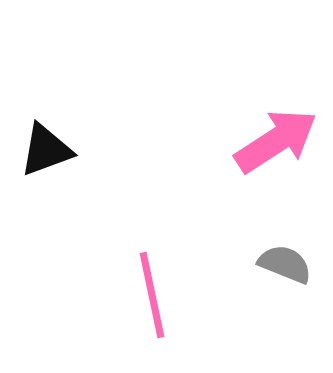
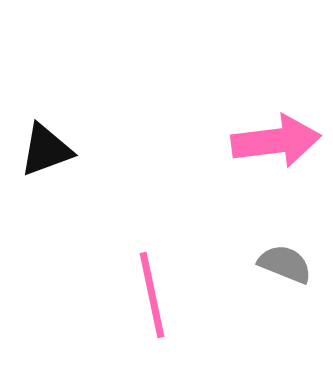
pink arrow: rotated 26 degrees clockwise
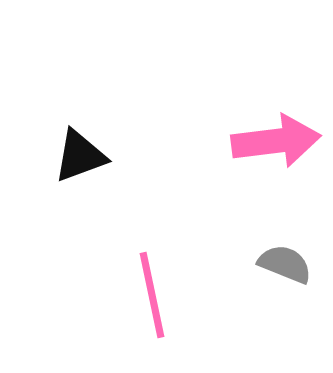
black triangle: moved 34 px right, 6 px down
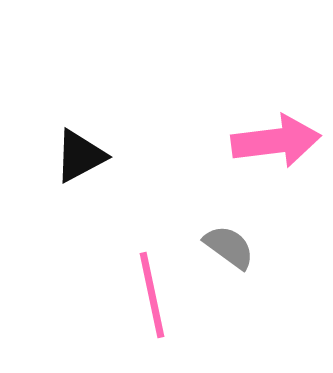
black triangle: rotated 8 degrees counterclockwise
gray semicircle: moved 56 px left, 17 px up; rotated 14 degrees clockwise
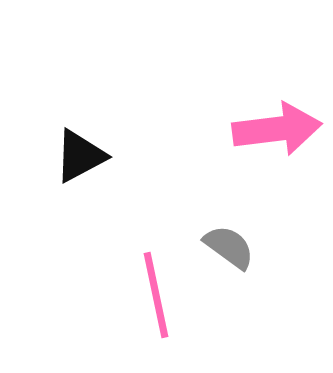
pink arrow: moved 1 px right, 12 px up
pink line: moved 4 px right
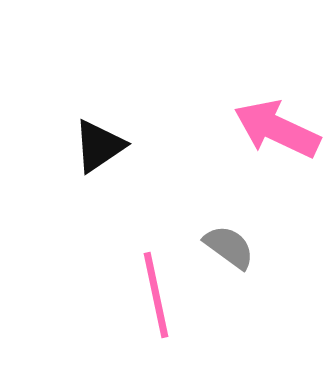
pink arrow: rotated 148 degrees counterclockwise
black triangle: moved 19 px right, 10 px up; rotated 6 degrees counterclockwise
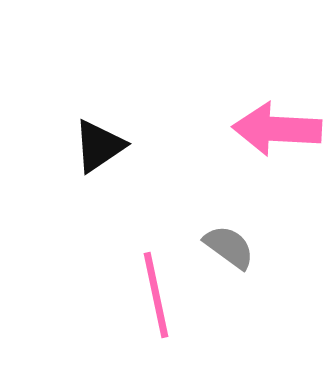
pink arrow: rotated 22 degrees counterclockwise
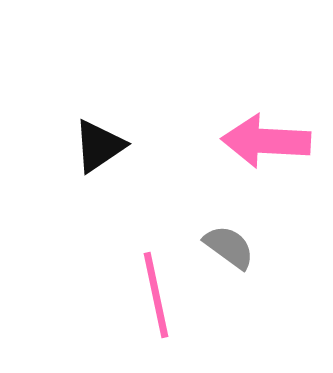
pink arrow: moved 11 px left, 12 px down
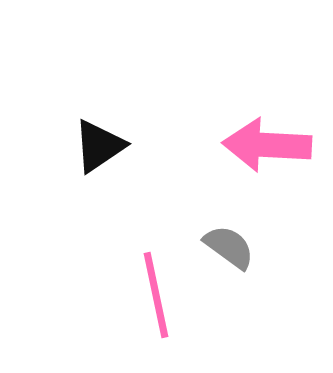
pink arrow: moved 1 px right, 4 px down
